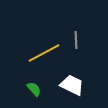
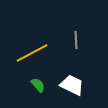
yellow line: moved 12 px left
green semicircle: moved 4 px right, 4 px up
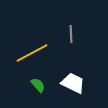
gray line: moved 5 px left, 6 px up
white trapezoid: moved 1 px right, 2 px up
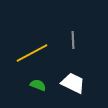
gray line: moved 2 px right, 6 px down
green semicircle: rotated 28 degrees counterclockwise
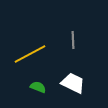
yellow line: moved 2 px left, 1 px down
green semicircle: moved 2 px down
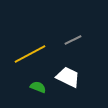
gray line: rotated 66 degrees clockwise
white trapezoid: moved 5 px left, 6 px up
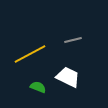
gray line: rotated 12 degrees clockwise
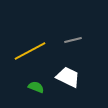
yellow line: moved 3 px up
green semicircle: moved 2 px left
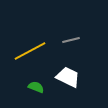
gray line: moved 2 px left
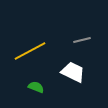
gray line: moved 11 px right
white trapezoid: moved 5 px right, 5 px up
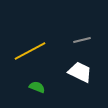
white trapezoid: moved 7 px right
green semicircle: moved 1 px right
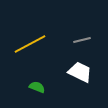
yellow line: moved 7 px up
